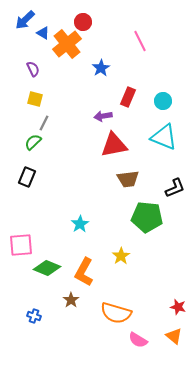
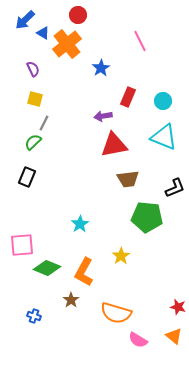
red circle: moved 5 px left, 7 px up
pink square: moved 1 px right
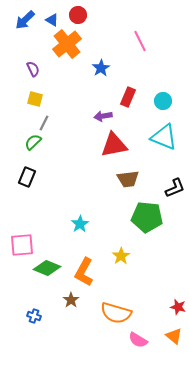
blue triangle: moved 9 px right, 13 px up
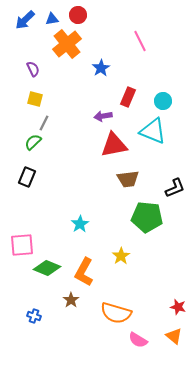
blue triangle: moved 1 px up; rotated 40 degrees counterclockwise
cyan triangle: moved 11 px left, 6 px up
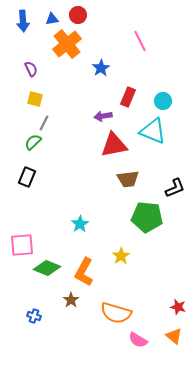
blue arrow: moved 2 px left, 1 px down; rotated 50 degrees counterclockwise
purple semicircle: moved 2 px left
